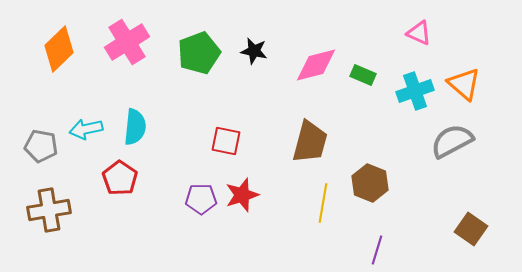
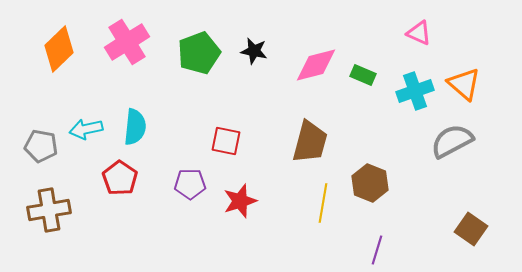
red star: moved 2 px left, 6 px down
purple pentagon: moved 11 px left, 15 px up
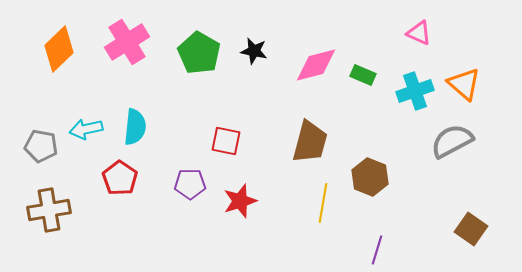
green pentagon: rotated 21 degrees counterclockwise
brown hexagon: moved 6 px up
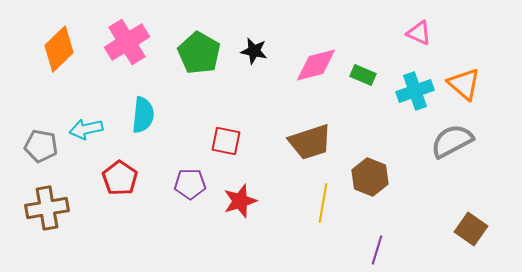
cyan semicircle: moved 8 px right, 12 px up
brown trapezoid: rotated 57 degrees clockwise
brown cross: moved 2 px left, 2 px up
